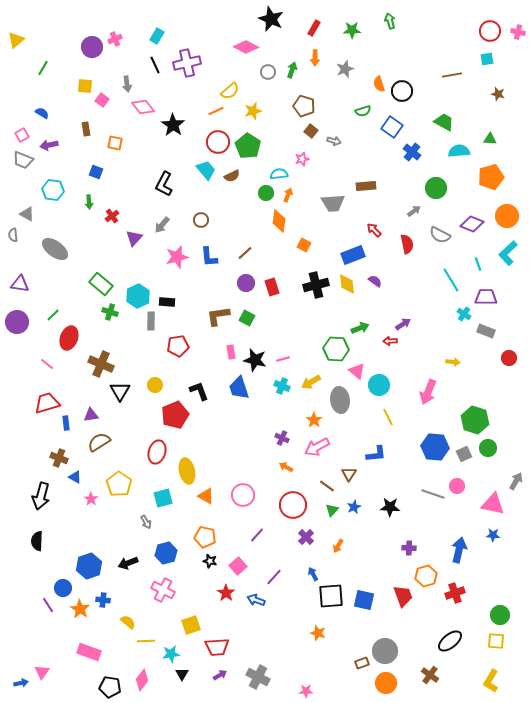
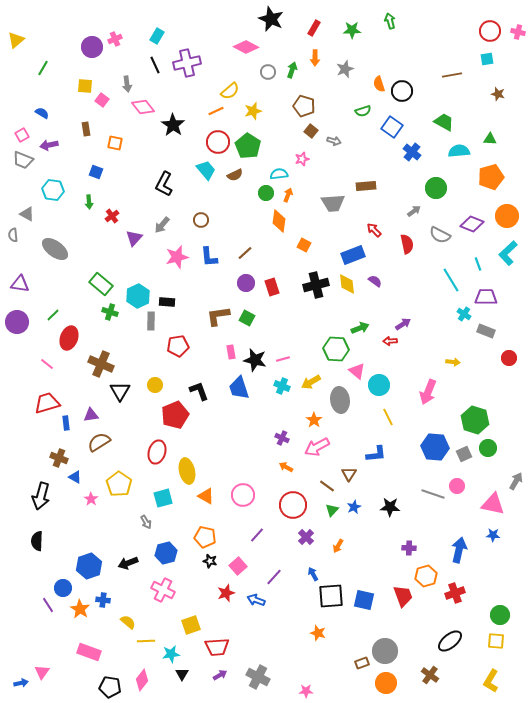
brown semicircle at (232, 176): moved 3 px right, 1 px up
red star at (226, 593): rotated 18 degrees clockwise
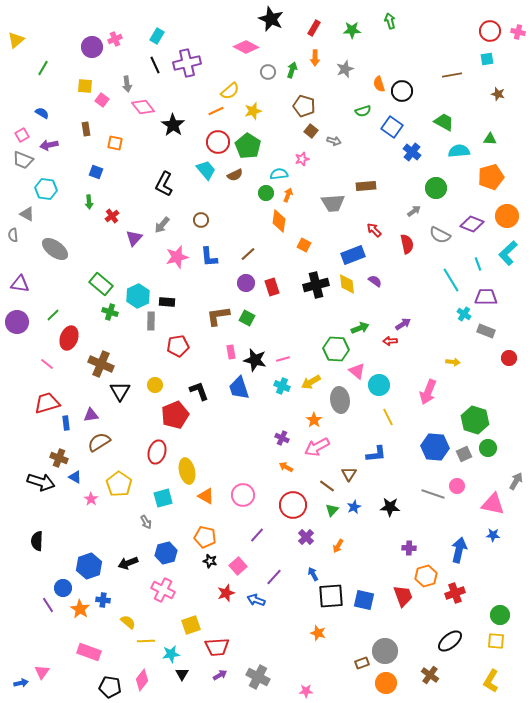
cyan hexagon at (53, 190): moved 7 px left, 1 px up
brown line at (245, 253): moved 3 px right, 1 px down
black arrow at (41, 496): moved 14 px up; rotated 88 degrees counterclockwise
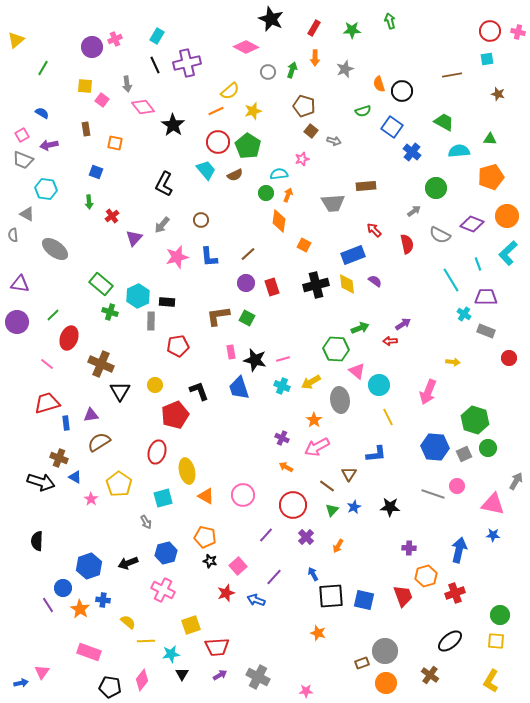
purple line at (257, 535): moved 9 px right
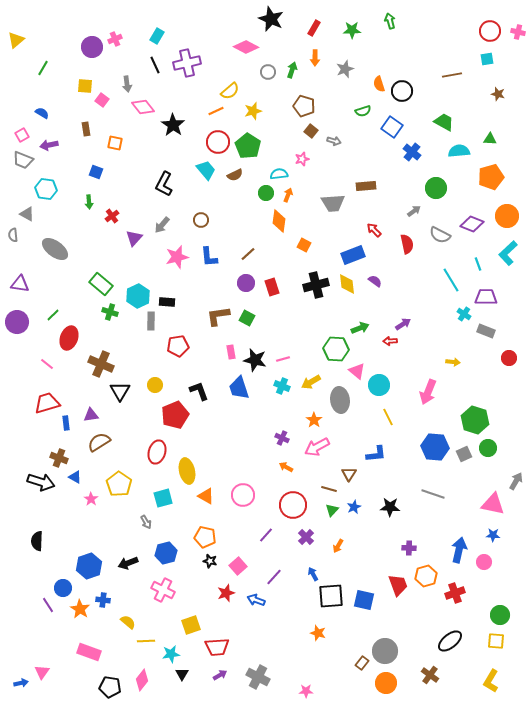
brown line at (327, 486): moved 2 px right, 3 px down; rotated 21 degrees counterclockwise
pink circle at (457, 486): moved 27 px right, 76 px down
red trapezoid at (403, 596): moved 5 px left, 11 px up
brown rectangle at (362, 663): rotated 32 degrees counterclockwise
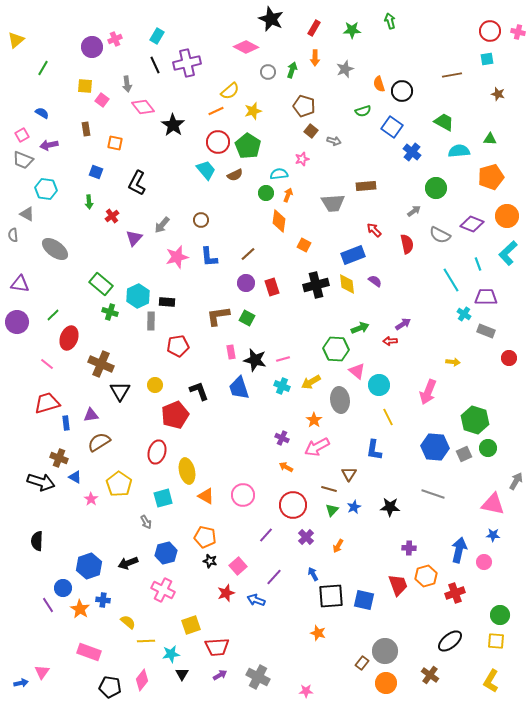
black L-shape at (164, 184): moved 27 px left, 1 px up
blue L-shape at (376, 454): moved 2 px left, 4 px up; rotated 105 degrees clockwise
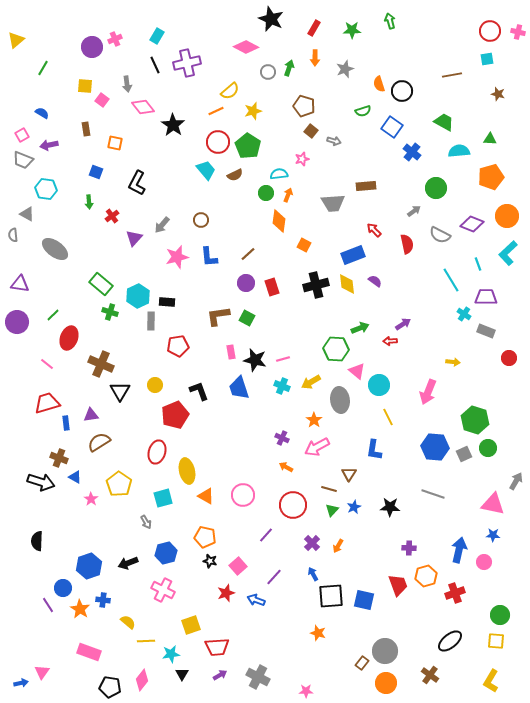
green arrow at (292, 70): moved 3 px left, 2 px up
purple cross at (306, 537): moved 6 px right, 6 px down
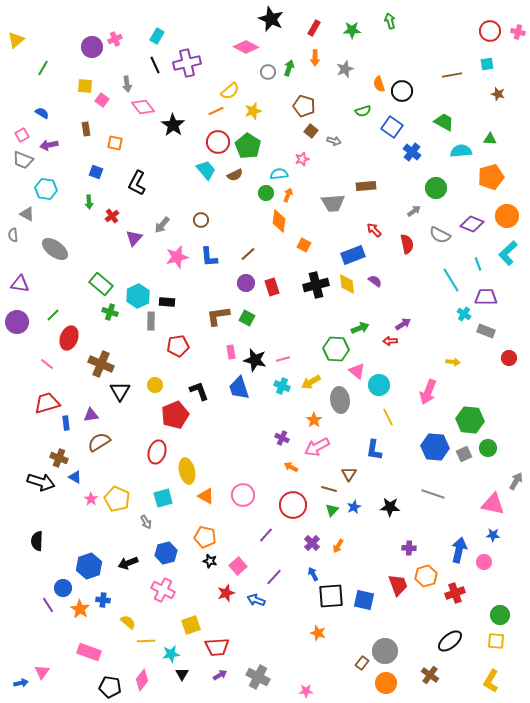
cyan square at (487, 59): moved 5 px down
cyan semicircle at (459, 151): moved 2 px right
green hexagon at (475, 420): moved 5 px left; rotated 12 degrees counterclockwise
orange arrow at (286, 467): moved 5 px right
yellow pentagon at (119, 484): moved 2 px left, 15 px down; rotated 10 degrees counterclockwise
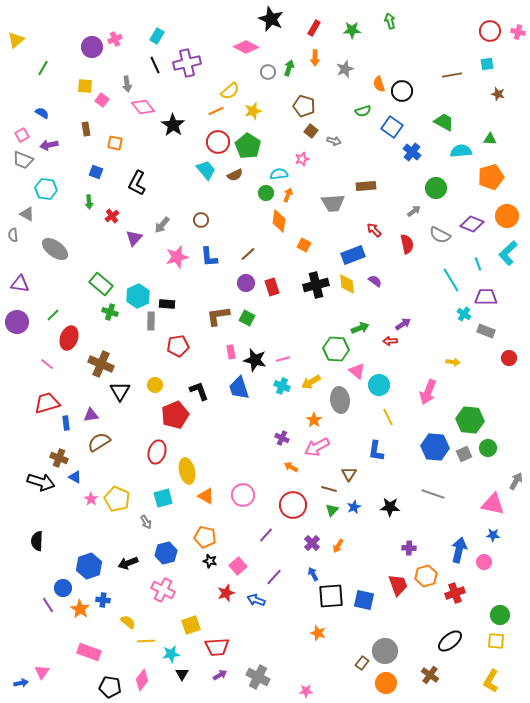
black rectangle at (167, 302): moved 2 px down
blue L-shape at (374, 450): moved 2 px right, 1 px down
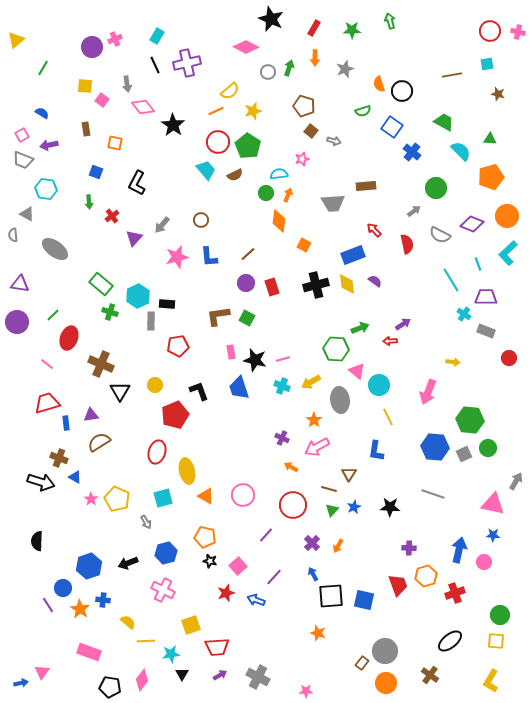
cyan semicircle at (461, 151): rotated 50 degrees clockwise
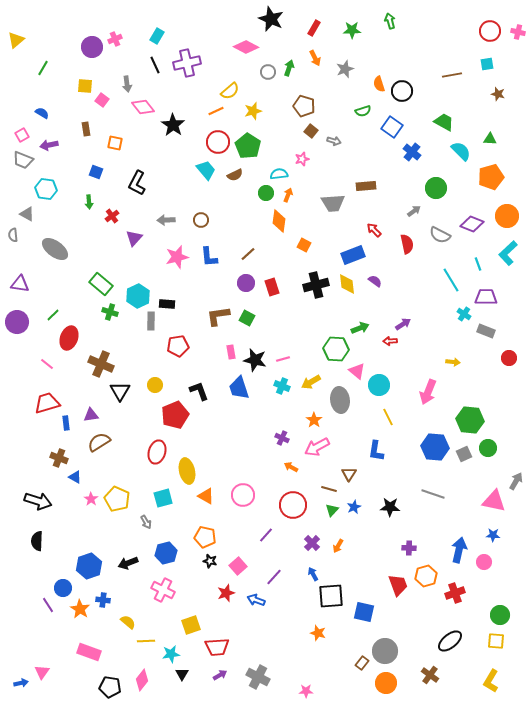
orange arrow at (315, 58): rotated 28 degrees counterclockwise
gray arrow at (162, 225): moved 4 px right, 5 px up; rotated 48 degrees clockwise
black arrow at (41, 482): moved 3 px left, 19 px down
pink triangle at (493, 504): moved 1 px right, 3 px up
blue square at (364, 600): moved 12 px down
